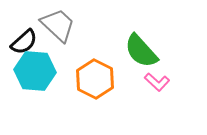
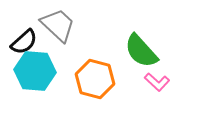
orange hexagon: rotated 12 degrees counterclockwise
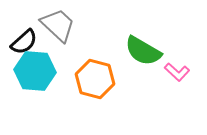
green semicircle: moved 2 px right; rotated 18 degrees counterclockwise
pink L-shape: moved 20 px right, 10 px up
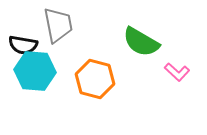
gray trapezoid: rotated 36 degrees clockwise
black semicircle: moved 1 px left, 3 px down; rotated 52 degrees clockwise
green semicircle: moved 2 px left, 9 px up
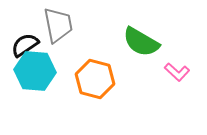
black semicircle: moved 2 px right; rotated 136 degrees clockwise
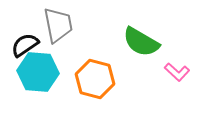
cyan hexagon: moved 3 px right, 1 px down
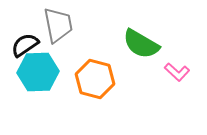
green semicircle: moved 2 px down
cyan hexagon: rotated 6 degrees counterclockwise
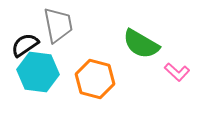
cyan hexagon: rotated 9 degrees clockwise
